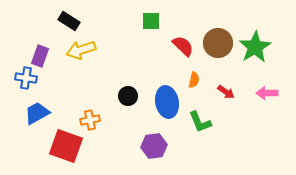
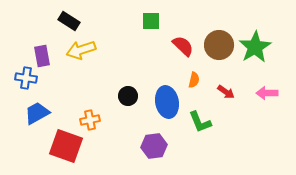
brown circle: moved 1 px right, 2 px down
purple rectangle: moved 2 px right; rotated 30 degrees counterclockwise
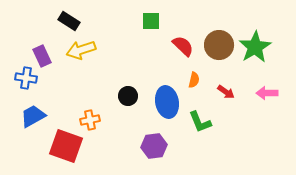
purple rectangle: rotated 15 degrees counterclockwise
blue trapezoid: moved 4 px left, 3 px down
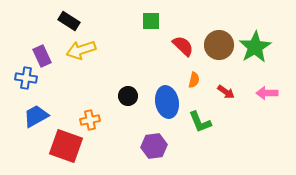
blue trapezoid: moved 3 px right
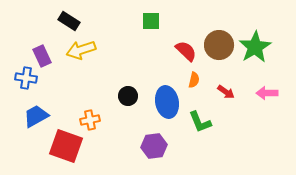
red semicircle: moved 3 px right, 5 px down
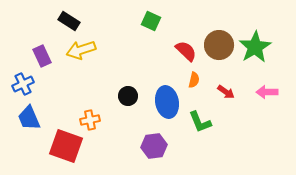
green square: rotated 24 degrees clockwise
blue cross: moved 3 px left, 6 px down; rotated 35 degrees counterclockwise
pink arrow: moved 1 px up
blue trapezoid: moved 7 px left, 2 px down; rotated 84 degrees counterclockwise
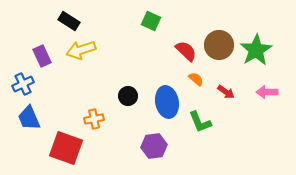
green star: moved 1 px right, 3 px down
orange semicircle: moved 2 px right, 1 px up; rotated 63 degrees counterclockwise
orange cross: moved 4 px right, 1 px up
red square: moved 2 px down
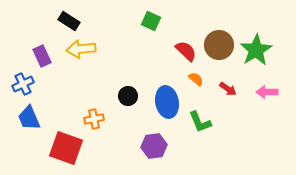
yellow arrow: moved 1 px up; rotated 12 degrees clockwise
red arrow: moved 2 px right, 3 px up
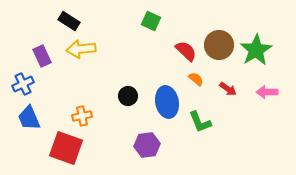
orange cross: moved 12 px left, 3 px up
purple hexagon: moved 7 px left, 1 px up
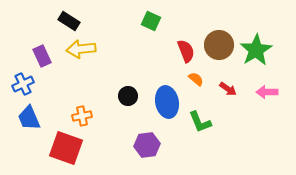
red semicircle: rotated 25 degrees clockwise
